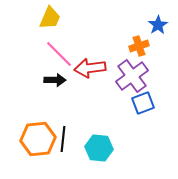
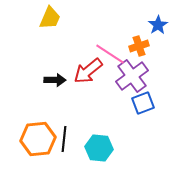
pink line: moved 51 px right; rotated 12 degrees counterclockwise
red arrow: moved 2 px left, 3 px down; rotated 32 degrees counterclockwise
black line: moved 1 px right
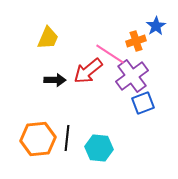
yellow trapezoid: moved 2 px left, 20 px down
blue star: moved 2 px left, 1 px down
orange cross: moved 3 px left, 5 px up
black line: moved 3 px right, 1 px up
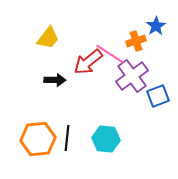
yellow trapezoid: rotated 15 degrees clockwise
red arrow: moved 9 px up
blue square: moved 15 px right, 7 px up
cyan hexagon: moved 7 px right, 9 px up
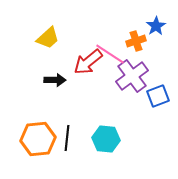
yellow trapezoid: rotated 10 degrees clockwise
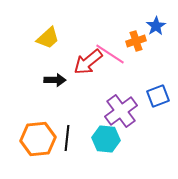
purple cross: moved 11 px left, 35 px down
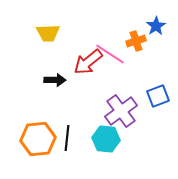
yellow trapezoid: moved 5 px up; rotated 40 degrees clockwise
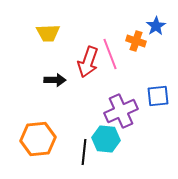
orange cross: rotated 36 degrees clockwise
pink line: rotated 36 degrees clockwise
red arrow: rotated 32 degrees counterclockwise
blue square: rotated 15 degrees clockwise
purple cross: rotated 12 degrees clockwise
black line: moved 17 px right, 14 px down
